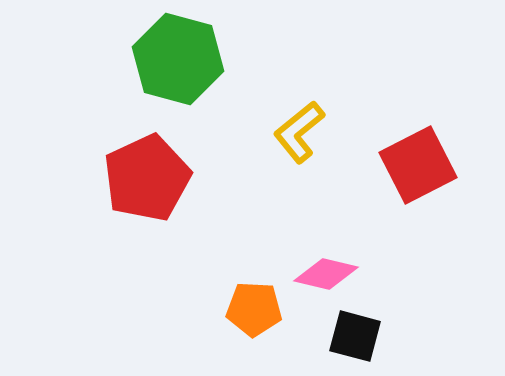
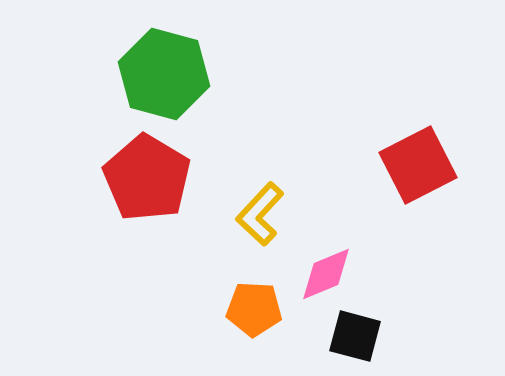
green hexagon: moved 14 px left, 15 px down
yellow L-shape: moved 39 px left, 82 px down; rotated 8 degrees counterclockwise
red pentagon: rotated 16 degrees counterclockwise
pink diamond: rotated 36 degrees counterclockwise
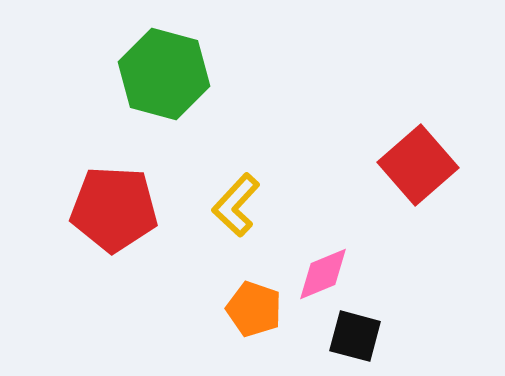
red square: rotated 14 degrees counterclockwise
red pentagon: moved 33 px left, 31 px down; rotated 28 degrees counterclockwise
yellow L-shape: moved 24 px left, 9 px up
pink diamond: moved 3 px left
orange pentagon: rotated 16 degrees clockwise
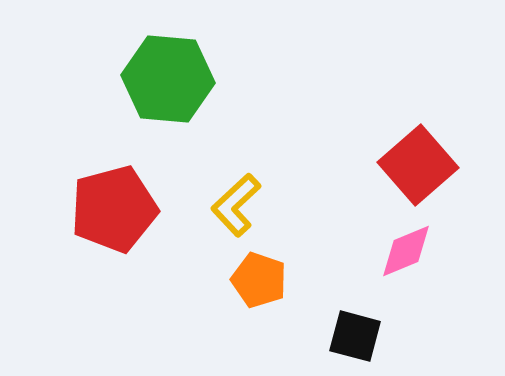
green hexagon: moved 4 px right, 5 px down; rotated 10 degrees counterclockwise
yellow L-shape: rotated 4 degrees clockwise
red pentagon: rotated 18 degrees counterclockwise
pink diamond: moved 83 px right, 23 px up
orange pentagon: moved 5 px right, 29 px up
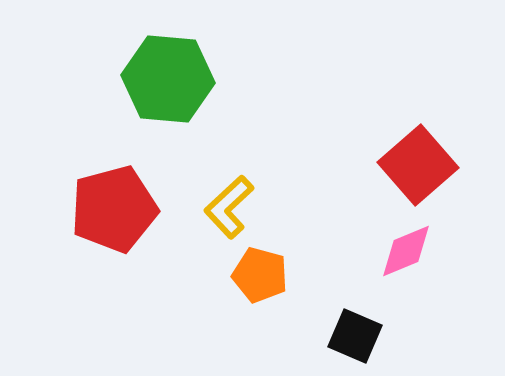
yellow L-shape: moved 7 px left, 2 px down
orange pentagon: moved 1 px right, 5 px up; rotated 4 degrees counterclockwise
black square: rotated 8 degrees clockwise
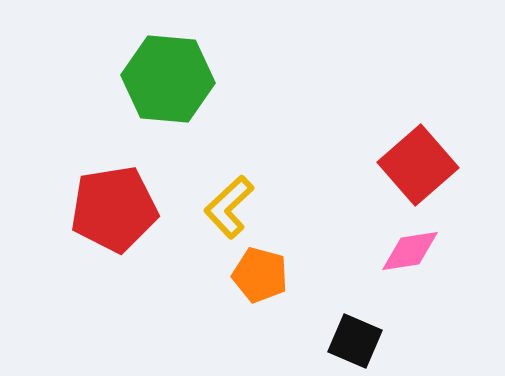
red pentagon: rotated 6 degrees clockwise
pink diamond: moved 4 px right; rotated 14 degrees clockwise
black square: moved 5 px down
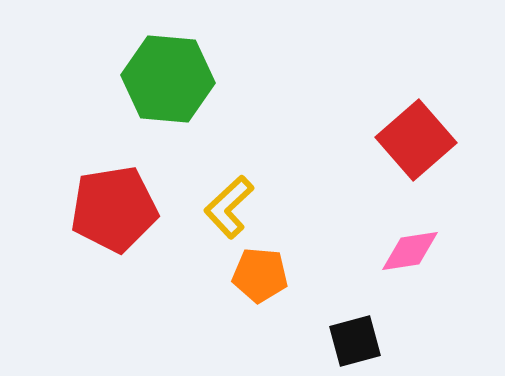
red square: moved 2 px left, 25 px up
orange pentagon: rotated 10 degrees counterclockwise
black square: rotated 38 degrees counterclockwise
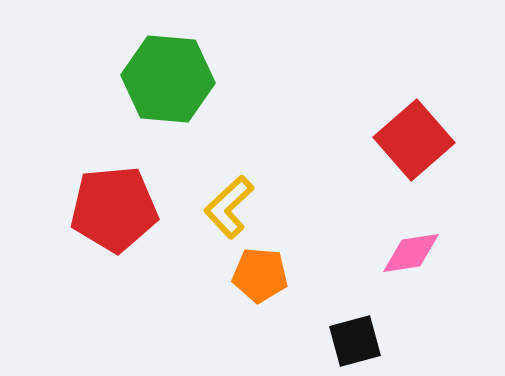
red square: moved 2 px left
red pentagon: rotated 4 degrees clockwise
pink diamond: moved 1 px right, 2 px down
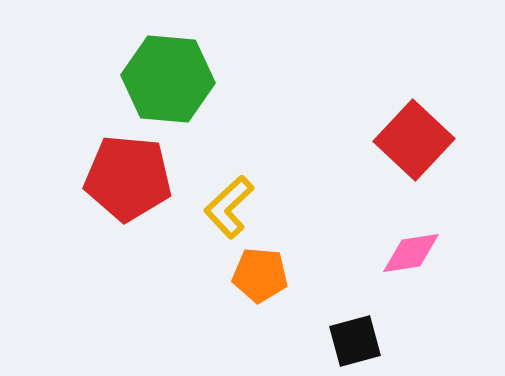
red square: rotated 6 degrees counterclockwise
red pentagon: moved 14 px right, 31 px up; rotated 10 degrees clockwise
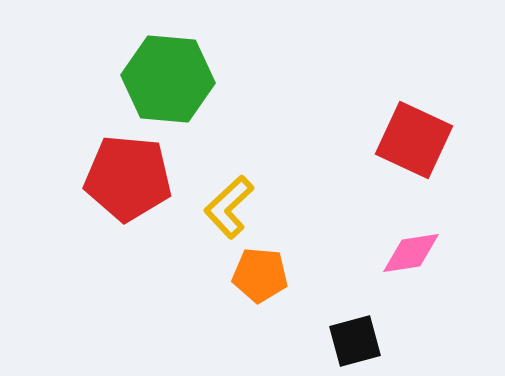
red square: rotated 18 degrees counterclockwise
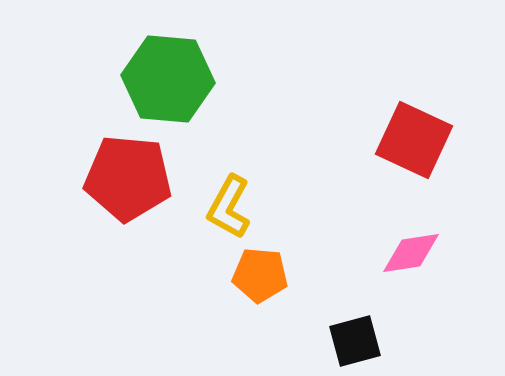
yellow L-shape: rotated 18 degrees counterclockwise
